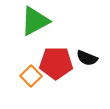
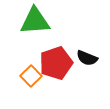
green triangle: rotated 24 degrees clockwise
red pentagon: rotated 20 degrees counterclockwise
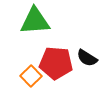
black semicircle: rotated 10 degrees clockwise
red pentagon: rotated 24 degrees clockwise
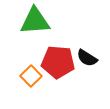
red pentagon: moved 2 px right, 1 px up
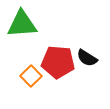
green triangle: moved 13 px left, 3 px down
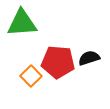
green triangle: moved 1 px up
black semicircle: moved 2 px right; rotated 130 degrees clockwise
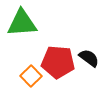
black semicircle: rotated 55 degrees clockwise
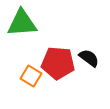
red pentagon: moved 1 px down
orange square: rotated 15 degrees counterclockwise
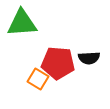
black semicircle: rotated 140 degrees clockwise
orange square: moved 7 px right, 3 px down
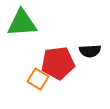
black semicircle: moved 1 px right, 7 px up
red pentagon: rotated 12 degrees counterclockwise
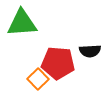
red pentagon: rotated 12 degrees clockwise
orange square: rotated 15 degrees clockwise
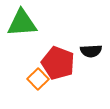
black semicircle: moved 1 px right
red pentagon: rotated 16 degrees clockwise
